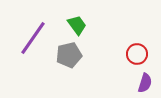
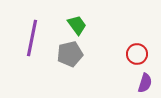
purple line: moved 1 px left; rotated 24 degrees counterclockwise
gray pentagon: moved 1 px right, 1 px up
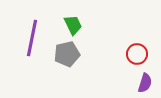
green trapezoid: moved 4 px left; rotated 10 degrees clockwise
gray pentagon: moved 3 px left
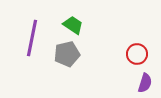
green trapezoid: rotated 30 degrees counterclockwise
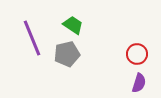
purple line: rotated 33 degrees counterclockwise
purple semicircle: moved 6 px left
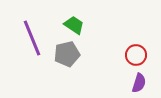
green trapezoid: moved 1 px right
red circle: moved 1 px left, 1 px down
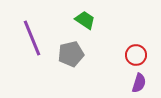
green trapezoid: moved 11 px right, 5 px up
gray pentagon: moved 4 px right
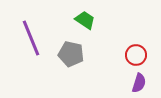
purple line: moved 1 px left
gray pentagon: rotated 25 degrees clockwise
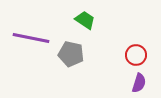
purple line: rotated 57 degrees counterclockwise
